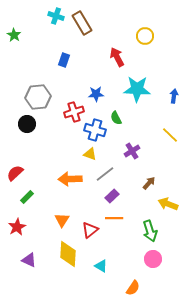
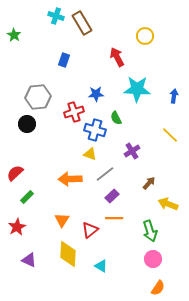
orange semicircle: moved 25 px right
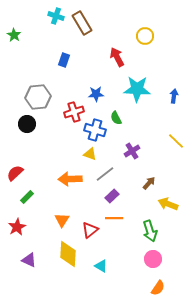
yellow line: moved 6 px right, 6 px down
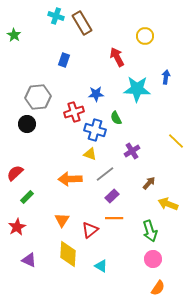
blue arrow: moved 8 px left, 19 px up
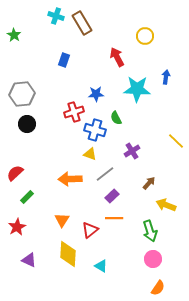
gray hexagon: moved 16 px left, 3 px up
yellow arrow: moved 2 px left, 1 px down
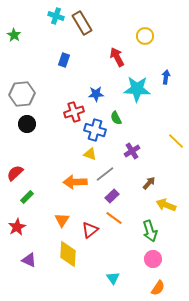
orange arrow: moved 5 px right, 3 px down
orange line: rotated 36 degrees clockwise
cyan triangle: moved 12 px right, 12 px down; rotated 24 degrees clockwise
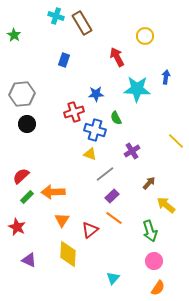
red semicircle: moved 6 px right, 3 px down
orange arrow: moved 22 px left, 10 px down
yellow arrow: rotated 18 degrees clockwise
red star: rotated 18 degrees counterclockwise
pink circle: moved 1 px right, 2 px down
cyan triangle: rotated 16 degrees clockwise
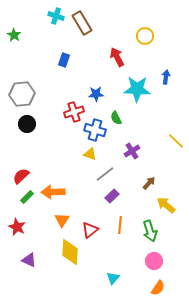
orange line: moved 6 px right, 7 px down; rotated 60 degrees clockwise
yellow diamond: moved 2 px right, 2 px up
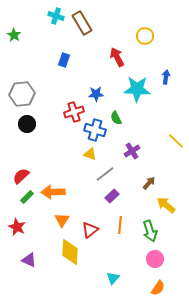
pink circle: moved 1 px right, 2 px up
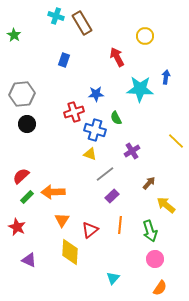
cyan star: moved 3 px right
orange semicircle: moved 2 px right
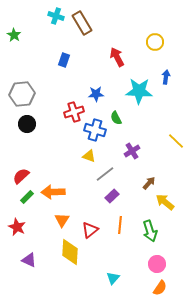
yellow circle: moved 10 px right, 6 px down
cyan star: moved 1 px left, 2 px down
yellow triangle: moved 1 px left, 2 px down
yellow arrow: moved 1 px left, 3 px up
pink circle: moved 2 px right, 5 px down
